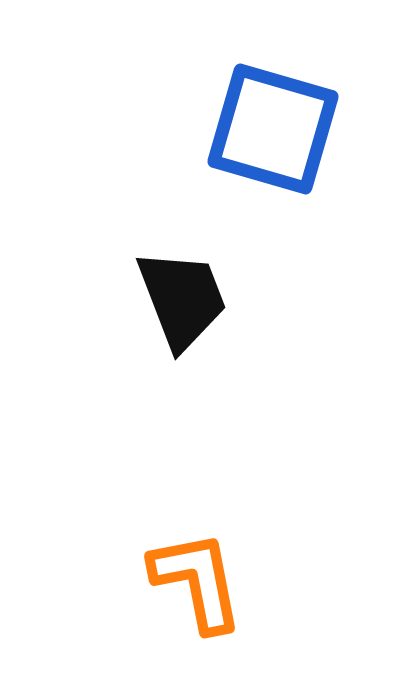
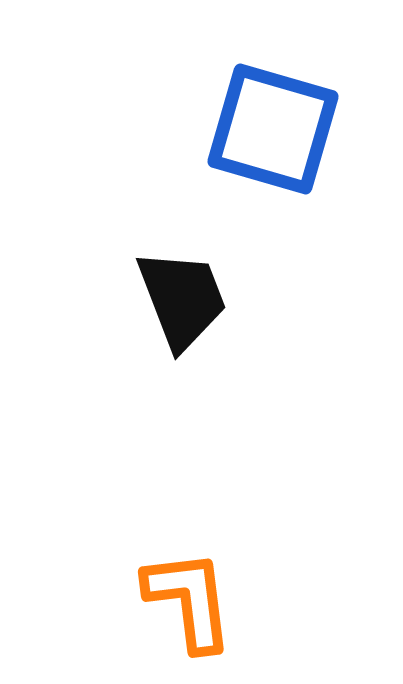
orange L-shape: moved 8 px left, 19 px down; rotated 4 degrees clockwise
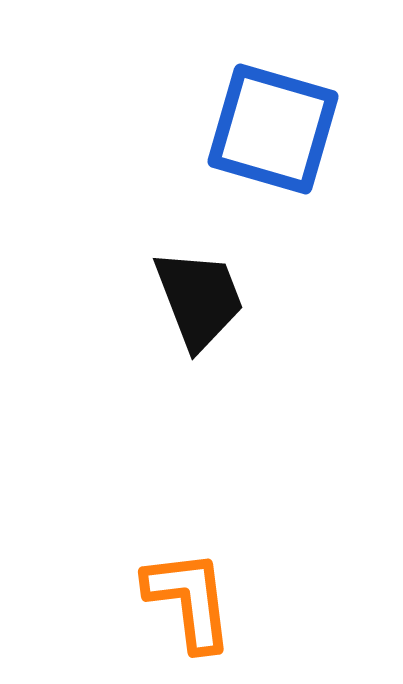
black trapezoid: moved 17 px right
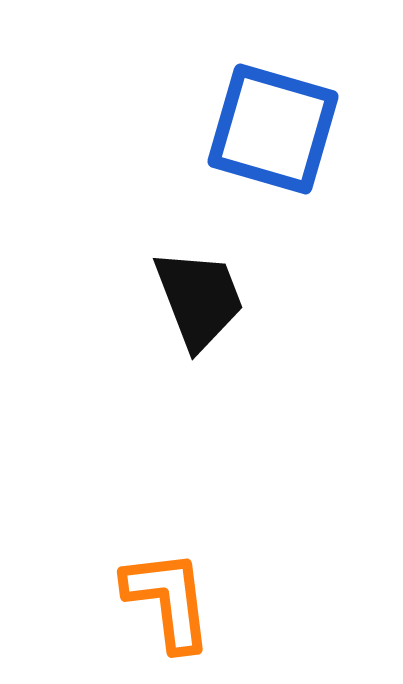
orange L-shape: moved 21 px left
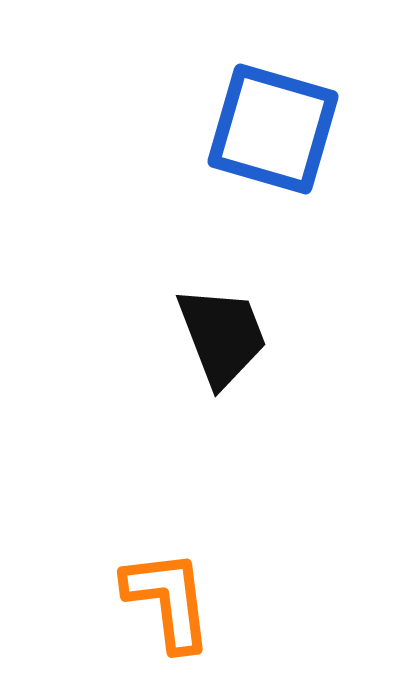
black trapezoid: moved 23 px right, 37 px down
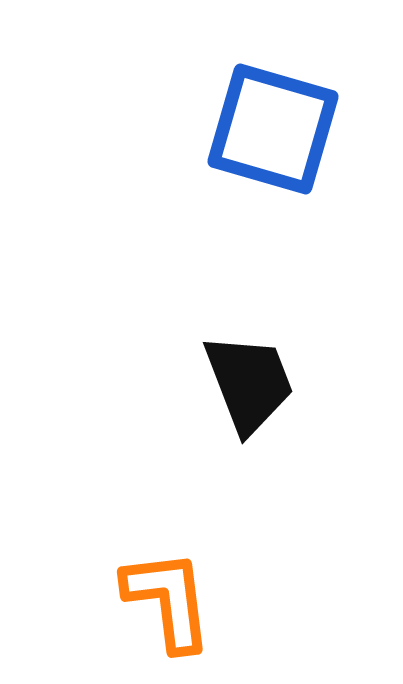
black trapezoid: moved 27 px right, 47 px down
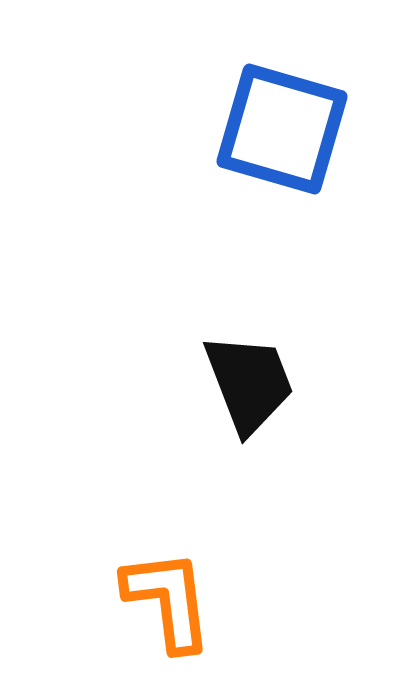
blue square: moved 9 px right
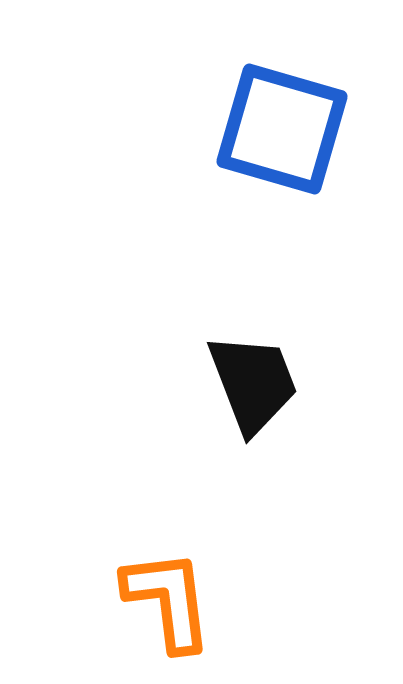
black trapezoid: moved 4 px right
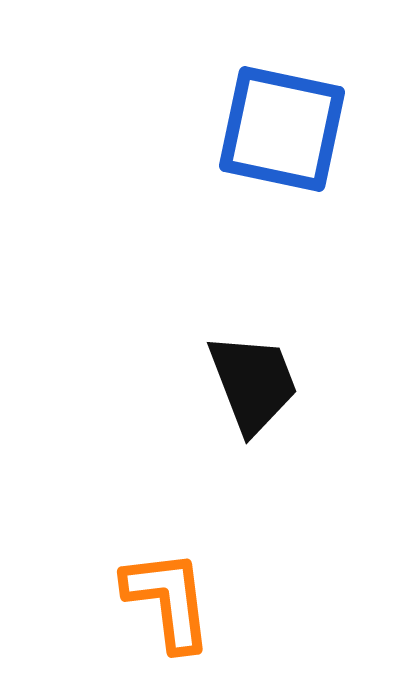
blue square: rotated 4 degrees counterclockwise
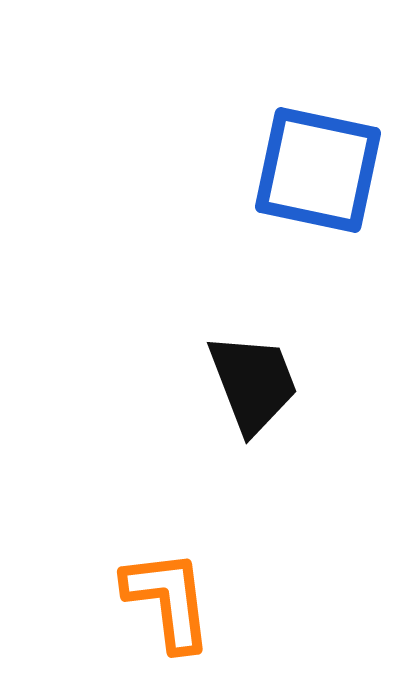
blue square: moved 36 px right, 41 px down
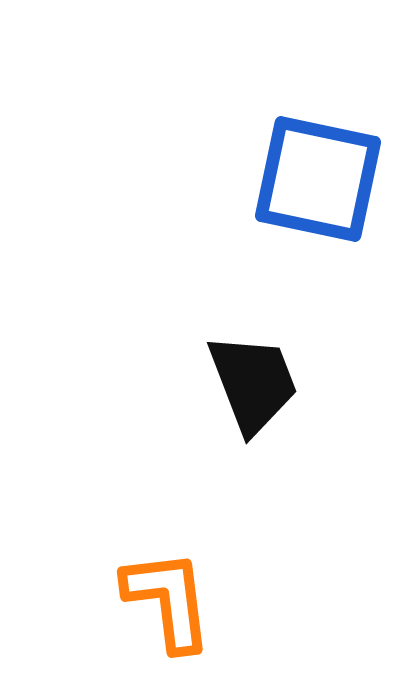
blue square: moved 9 px down
